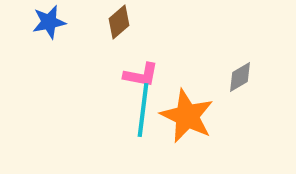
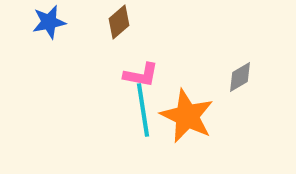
cyan line: rotated 16 degrees counterclockwise
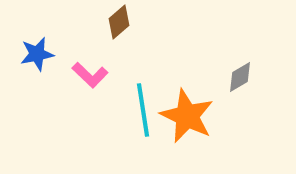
blue star: moved 12 px left, 32 px down
pink L-shape: moved 51 px left; rotated 33 degrees clockwise
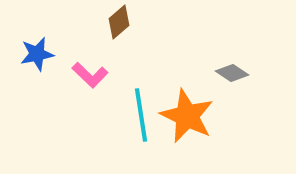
gray diamond: moved 8 px left, 4 px up; rotated 64 degrees clockwise
cyan line: moved 2 px left, 5 px down
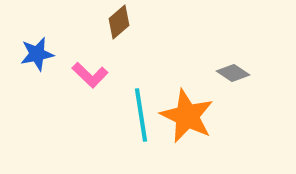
gray diamond: moved 1 px right
